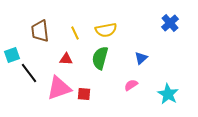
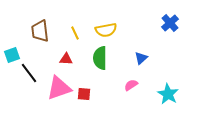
green semicircle: rotated 15 degrees counterclockwise
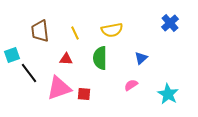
yellow semicircle: moved 6 px right
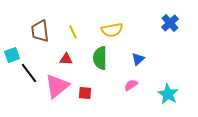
yellow line: moved 2 px left, 1 px up
blue triangle: moved 3 px left, 1 px down
pink triangle: moved 2 px left, 2 px up; rotated 20 degrees counterclockwise
red square: moved 1 px right, 1 px up
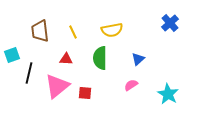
black line: rotated 50 degrees clockwise
